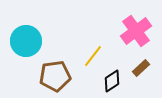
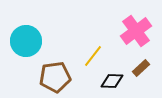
brown pentagon: moved 1 px down
black diamond: rotated 35 degrees clockwise
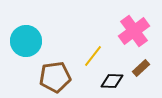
pink cross: moved 2 px left
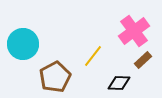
cyan circle: moved 3 px left, 3 px down
brown rectangle: moved 2 px right, 8 px up
brown pentagon: rotated 20 degrees counterclockwise
black diamond: moved 7 px right, 2 px down
